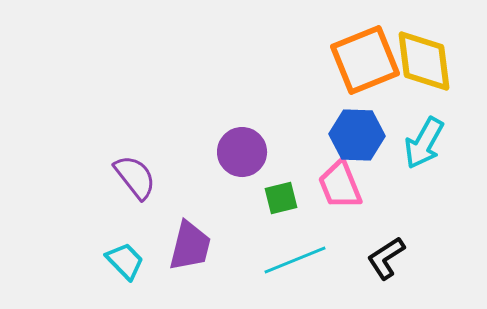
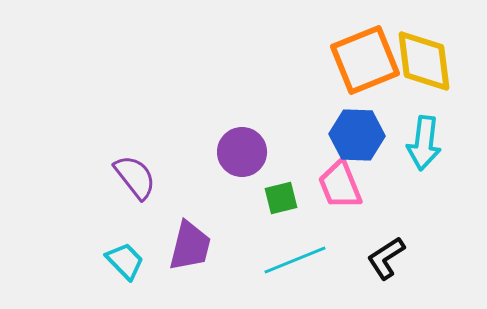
cyan arrow: rotated 22 degrees counterclockwise
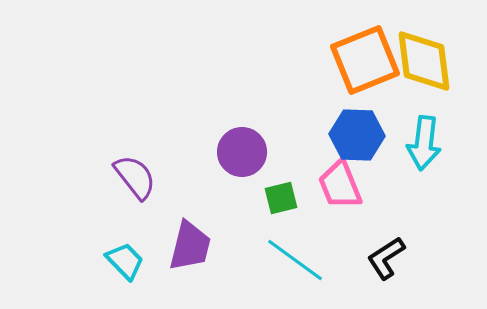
cyan line: rotated 58 degrees clockwise
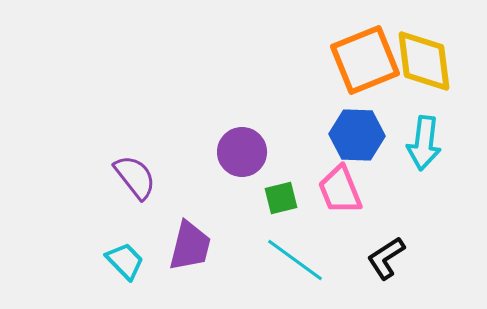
pink trapezoid: moved 5 px down
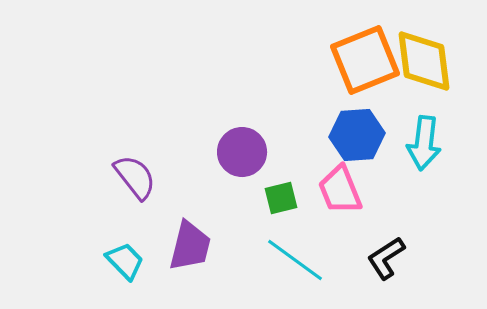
blue hexagon: rotated 6 degrees counterclockwise
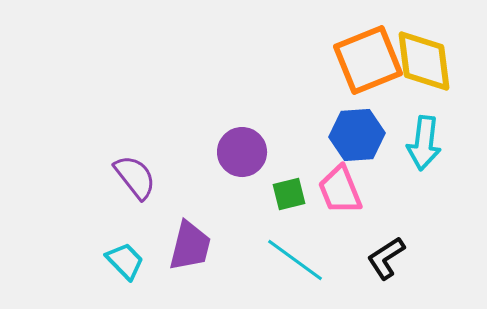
orange square: moved 3 px right
green square: moved 8 px right, 4 px up
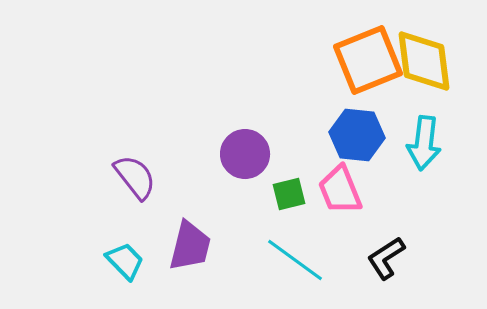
blue hexagon: rotated 10 degrees clockwise
purple circle: moved 3 px right, 2 px down
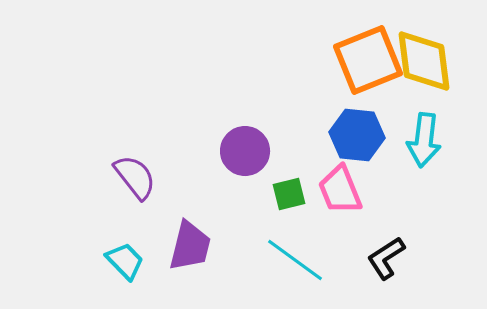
cyan arrow: moved 3 px up
purple circle: moved 3 px up
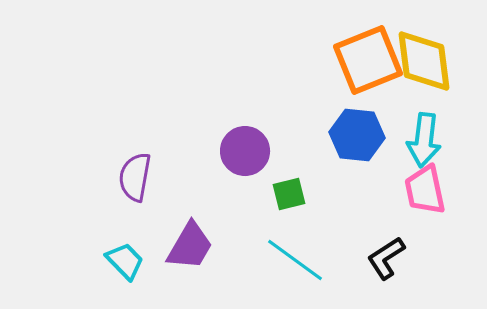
purple semicircle: rotated 132 degrees counterclockwise
pink trapezoid: moved 85 px right; rotated 10 degrees clockwise
purple trapezoid: rotated 16 degrees clockwise
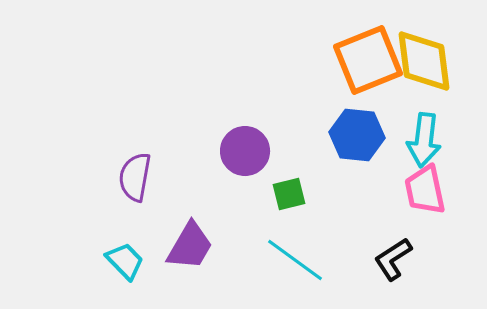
black L-shape: moved 7 px right, 1 px down
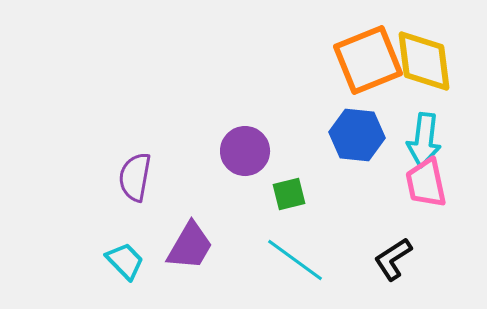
pink trapezoid: moved 1 px right, 7 px up
